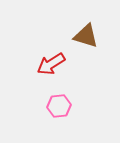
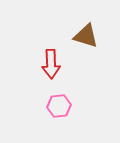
red arrow: rotated 60 degrees counterclockwise
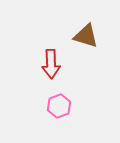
pink hexagon: rotated 15 degrees counterclockwise
